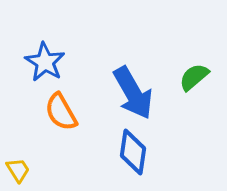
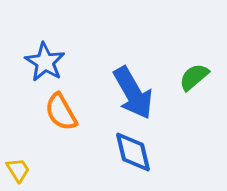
blue diamond: rotated 21 degrees counterclockwise
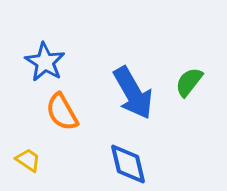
green semicircle: moved 5 px left, 5 px down; rotated 12 degrees counterclockwise
orange semicircle: moved 1 px right
blue diamond: moved 5 px left, 12 px down
yellow trapezoid: moved 10 px right, 10 px up; rotated 24 degrees counterclockwise
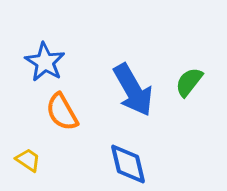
blue arrow: moved 3 px up
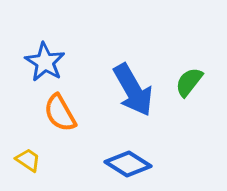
orange semicircle: moved 2 px left, 1 px down
blue diamond: rotated 45 degrees counterclockwise
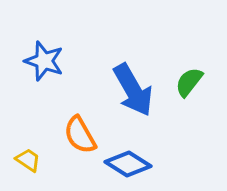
blue star: moved 1 px left, 1 px up; rotated 12 degrees counterclockwise
orange semicircle: moved 20 px right, 22 px down
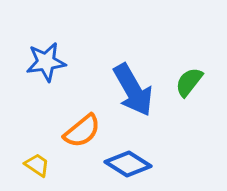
blue star: moved 2 px right, 1 px down; rotated 27 degrees counterclockwise
orange semicircle: moved 2 px right, 4 px up; rotated 99 degrees counterclockwise
yellow trapezoid: moved 9 px right, 5 px down
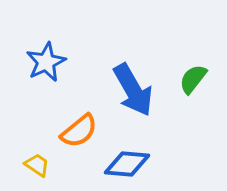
blue star: rotated 18 degrees counterclockwise
green semicircle: moved 4 px right, 3 px up
orange semicircle: moved 3 px left
blue diamond: moved 1 px left; rotated 27 degrees counterclockwise
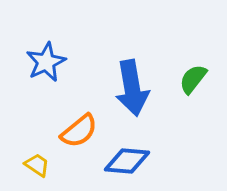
blue arrow: moved 1 px left, 2 px up; rotated 20 degrees clockwise
blue diamond: moved 3 px up
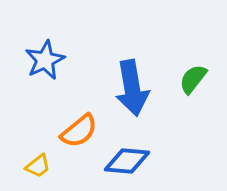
blue star: moved 1 px left, 2 px up
yellow trapezoid: moved 1 px right, 1 px down; rotated 108 degrees clockwise
